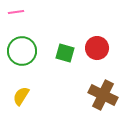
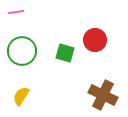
red circle: moved 2 px left, 8 px up
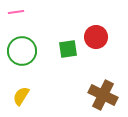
red circle: moved 1 px right, 3 px up
green square: moved 3 px right, 4 px up; rotated 24 degrees counterclockwise
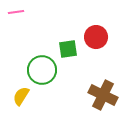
green circle: moved 20 px right, 19 px down
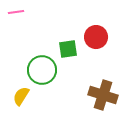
brown cross: rotated 8 degrees counterclockwise
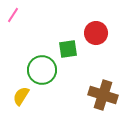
pink line: moved 3 px left, 3 px down; rotated 49 degrees counterclockwise
red circle: moved 4 px up
